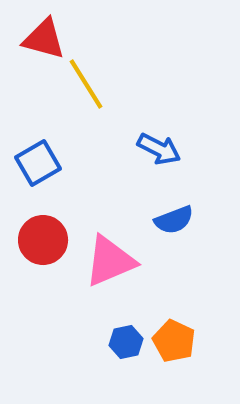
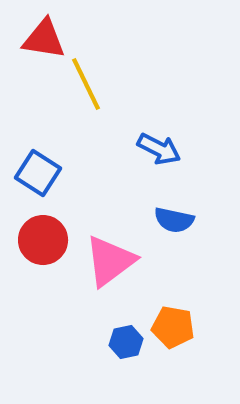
red triangle: rotated 6 degrees counterclockwise
yellow line: rotated 6 degrees clockwise
blue square: moved 10 px down; rotated 27 degrees counterclockwise
blue semicircle: rotated 33 degrees clockwise
pink triangle: rotated 14 degrees counterclockwise
orange pentagon: moved 1 px left, 14 px up; rotated 15 degrees counterclockwise
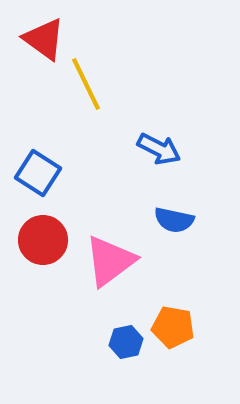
red triangle: rotated 27 degrees clockwise
